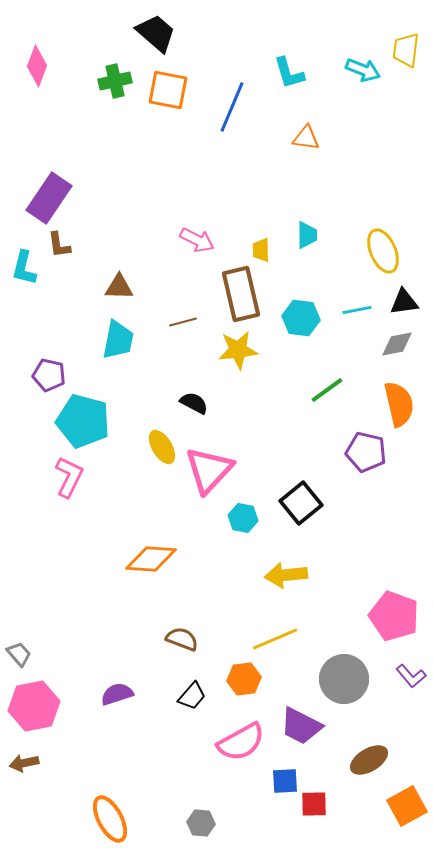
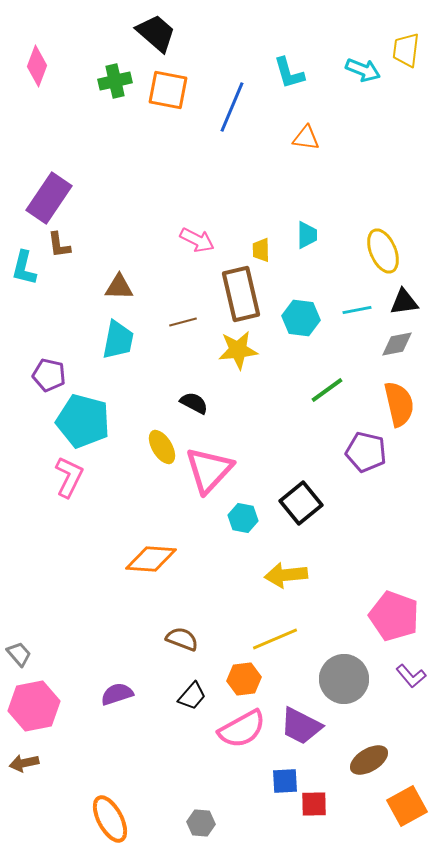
pink semicircle at (241, 742): moved 1 px right, 13 px up
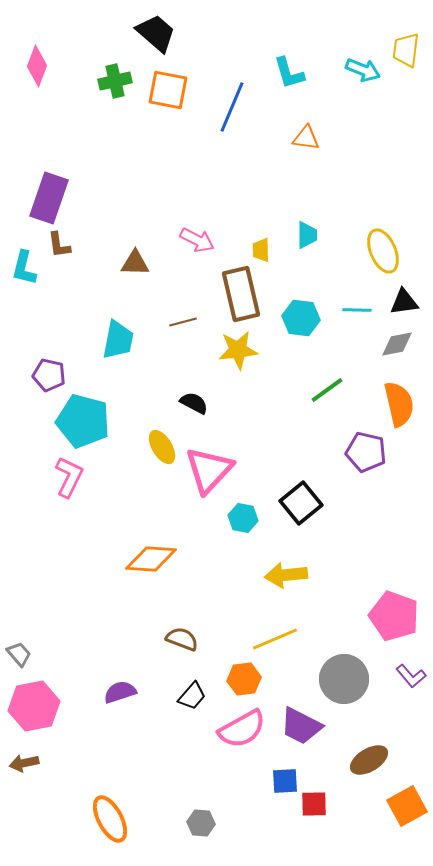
purple rectangle at (49, 198): rotated 15 degrees counterclockwise
brown triangle at (119, 287): moved 16 px right, 24 px up
cyan line at (357, 310): rotated 12 degrees clockwise
purple semicircle at (117, 694): moved 3 px right, 2 px up
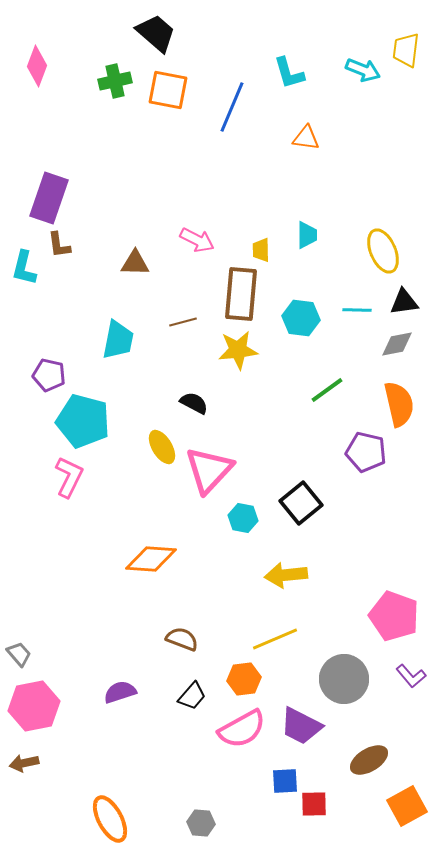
brown rectangle at (241, 294): rotated 18 degrees clockwise
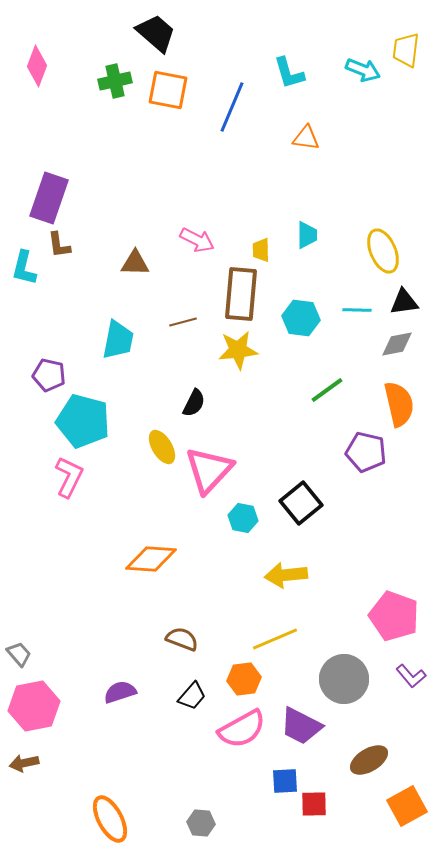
black semicircle at (194, 403): rotated 88 degrees clockwise
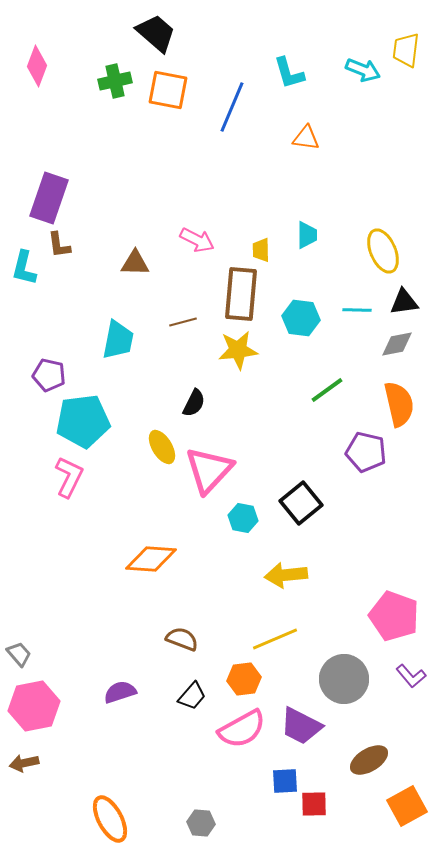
cyan pentagon at (83, 421): rotated 22 degrees counterclockwise
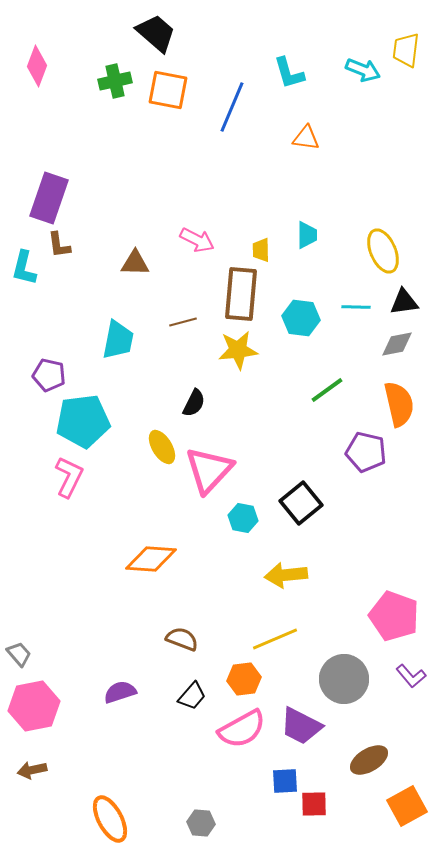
cyan line at (357, 310): moved 1 px left, 3 px up
brown arrow at (24, 763): moved 8 px right, 7 px down
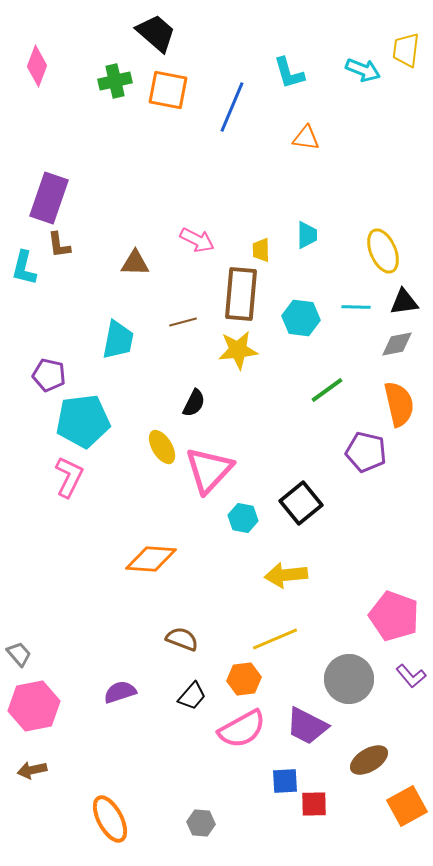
gray circle at (344, 679): moved 5 px right
purple trapezoid at (301, 726): moved 6 px right
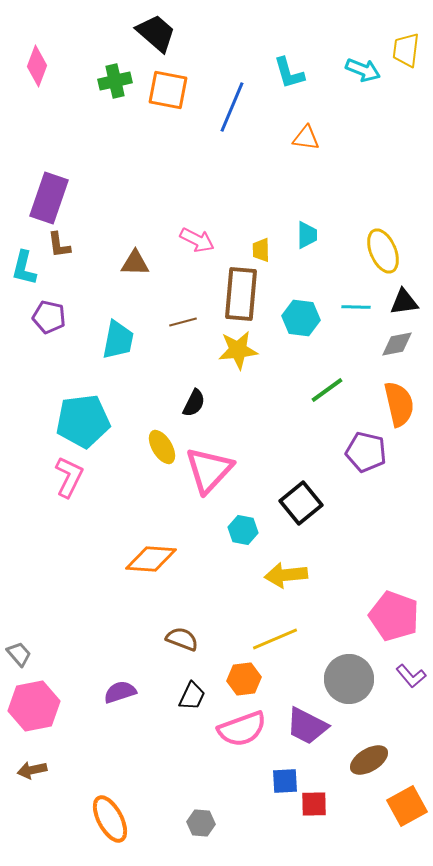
purple pentagon at (49, 375): moved 58 px up
cyan hexagon at (243, 518): moved 12 px down
black trapezoid at (192, 696): rotated 16 degrees counterclockwise
pink semicircle at (242, 729): rotated 9 degrees clockwise
